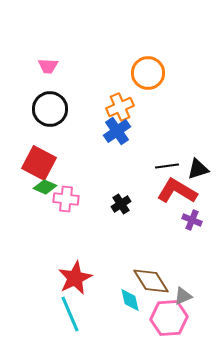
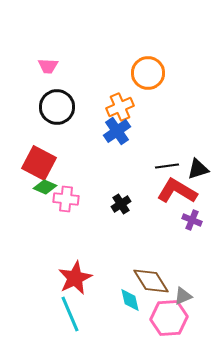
black circle: moved 7 px right, 2 px up
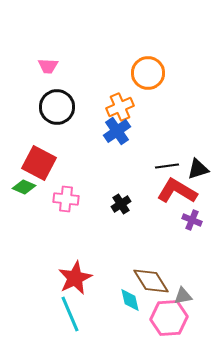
green diamond: moved 21 px left
gray triangle: rotated 12 degrees clockwise
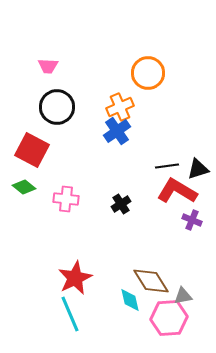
red square: moved 7 px left, 13 px up
green diamond: rotated 15 degrees clockwise
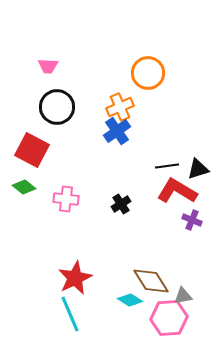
cyan diamond: rotated 45 degrees counterclockwise
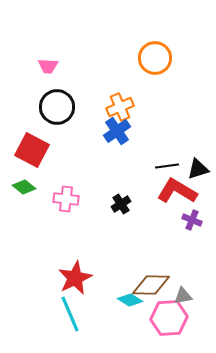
orange circle: moved 7 px right, 15 px up
brown diamond: moved 4 px down; rotated 57 degrees counterclockwise
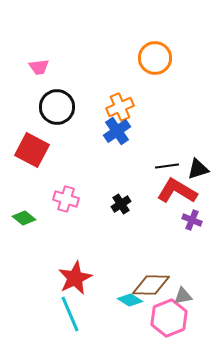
pink trapezoid: moved 9 px left, 1 px down; rotated 10 degrees counterclockwise
green diamond: moved 31 px down
pink cross: rotated 10 degrees clockwise
pink hexagon: rotated 18 degrees counterclockwise
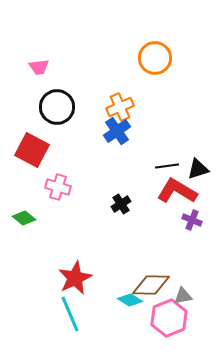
pink cross: moved 8 px left, 12 px up
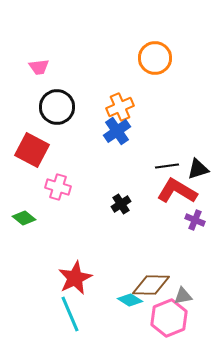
purple cross: moved 3 px right
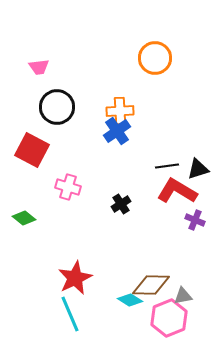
orange cross: moved 4 px down; rotated 20 degrees clockwise
pink cross: moved 10 px right
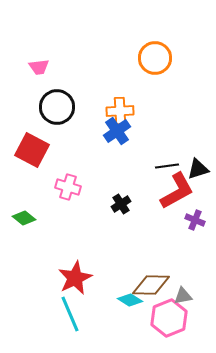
red L-shape: rotated 120 degrees clockwise
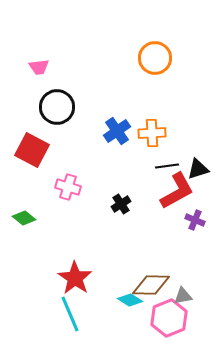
orange cross: moved 32 px right, 22 px down
red star: rotated 12 degrees counterclockwise
